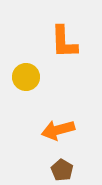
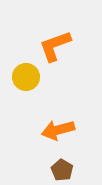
orange L-shape: moved 9 px left, 4 px down; rotated 72 degrees clockwise
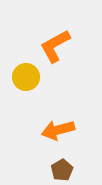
orange L-shape: rotated 9 degrees counterclockwise
brown pentagon: rotated 10 degrees clockwise
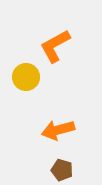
brown pentagon: rotated 25 degrees counterclockwise
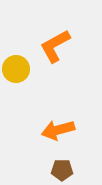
yellow circle: moved 10 px left, 8 px up
brown pentagon: rotated 15 degrees counterclockwise
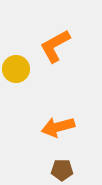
orange arrow: moved 3 px up
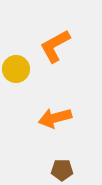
orange arrow: moved 3 px left, 9 px up
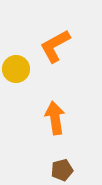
orange arrow: rotated 96 degrees clockwise
brown pentagon: rotated 15 degrees counterclockwise
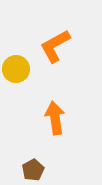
brown pentagon: moved 29 px left; rotated 15 degrees counterclockwise
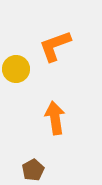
orange L-shape: rotated 9 degrees clockwise
